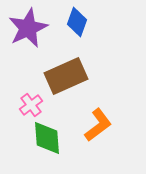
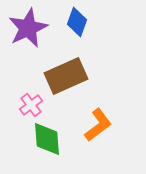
green diamond: moved 1 px down
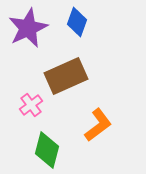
green diamond: moved 11 px down; rotated 18 degrees clockwise
